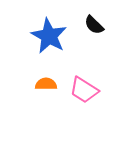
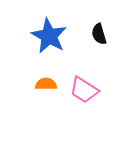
black semicircle: moved 5 px right, 9 px down; rotated 30 degrees clockwise
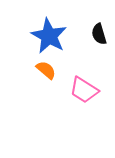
orange semicircle: moved 14 px up; rotated 40 degrees clockwise
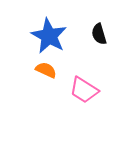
orange semicircle: rotated 15 degrees counterclockwise
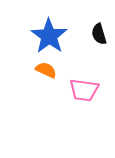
blue star: rotated 6 degrees clockwise
pink trapezoid: rotated 24 degrees counterclockwise
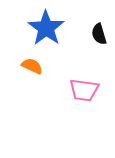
blue star: moved 3 px left, 8 px up
orange semicircle: moved 14 px left, 4 px up
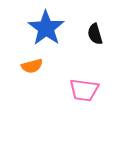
black semicircle: moved 4 px left
orange semicircle: rotated 140 degrees clockwise
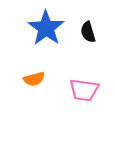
black semicircle: moved 7 px left, 2 px up
orange semicircle: moved 2 px right, 13 px down
